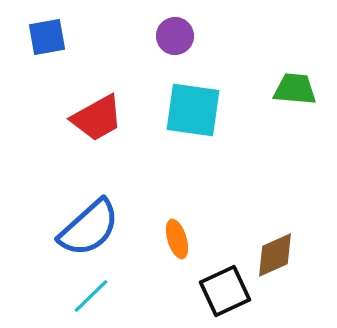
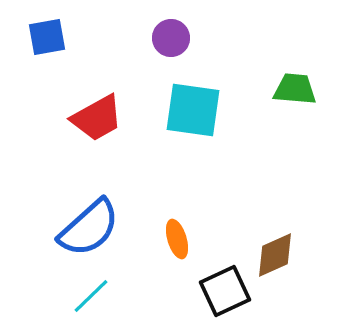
purple circle: moved 4 px left, 2 px down
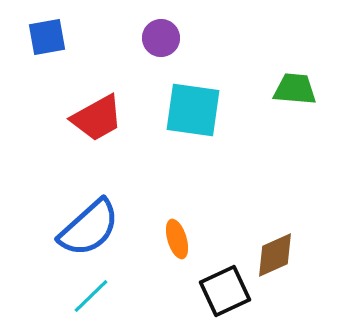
purple circle: moved 10 px left
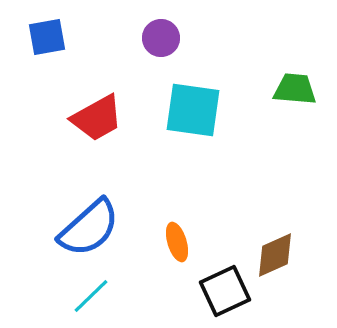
orange ellipse: moved 3 px down
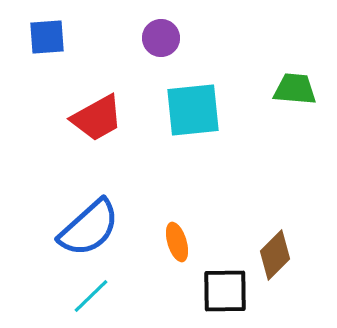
blue square: rotated 6 degrees clockwise
cyan square: rotated 14 degrees counterclockwise
brown diamond: rotated 21 degrees counterclockwise
black square: rotated 24 degrees clockwise
